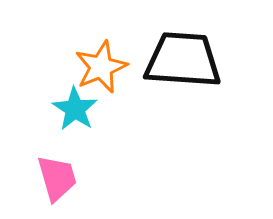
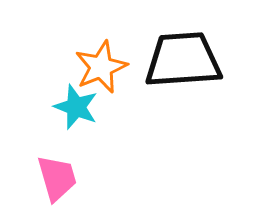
black trapezoid: rotated 8 degrees counterclockwise
cyan star: moved 1 px right, 2 px up; rotated 12 degrees counterclockwise
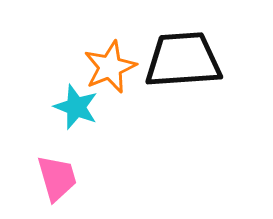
orange star: moved 9 px right
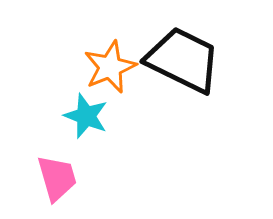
black trapezoid: rotated 30 degrees clockwise
cyan star: moved 10 px right, 9 px down
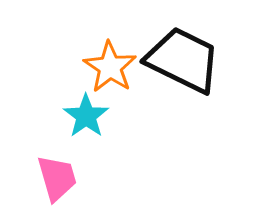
orange star: rotated 16 degrees counterclockwise
cyan star: rotated 15 degrees clockwise
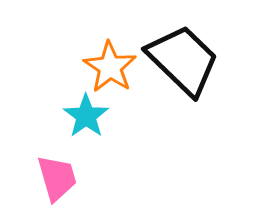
black trapezoid: rotated 18 degrees clockwise
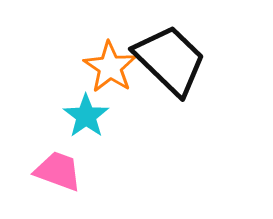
black trapezoid: moved 13 px left
pink trapezoid: moved 1 px right, 7 px up; rotated 54 degrees counterclockwise
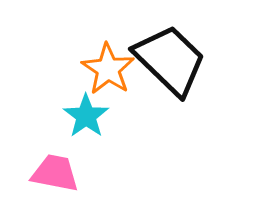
orange star: moved 2 px left, 2 px down
pink trapezoid: moved 3 px left, 2 px down; rotated 9 degrees counterclockwise
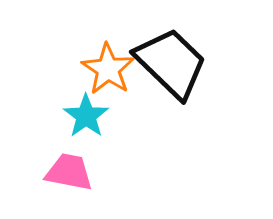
black trapezoid: moved 1 px right, 3 px down
pink trapezoid: moved 14 px right, 1 px up
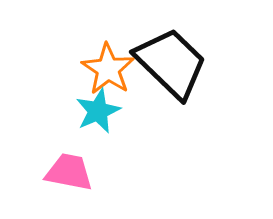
cyan star: moved 12 px right, 5 px up; rotated 12 degrees clockwise
